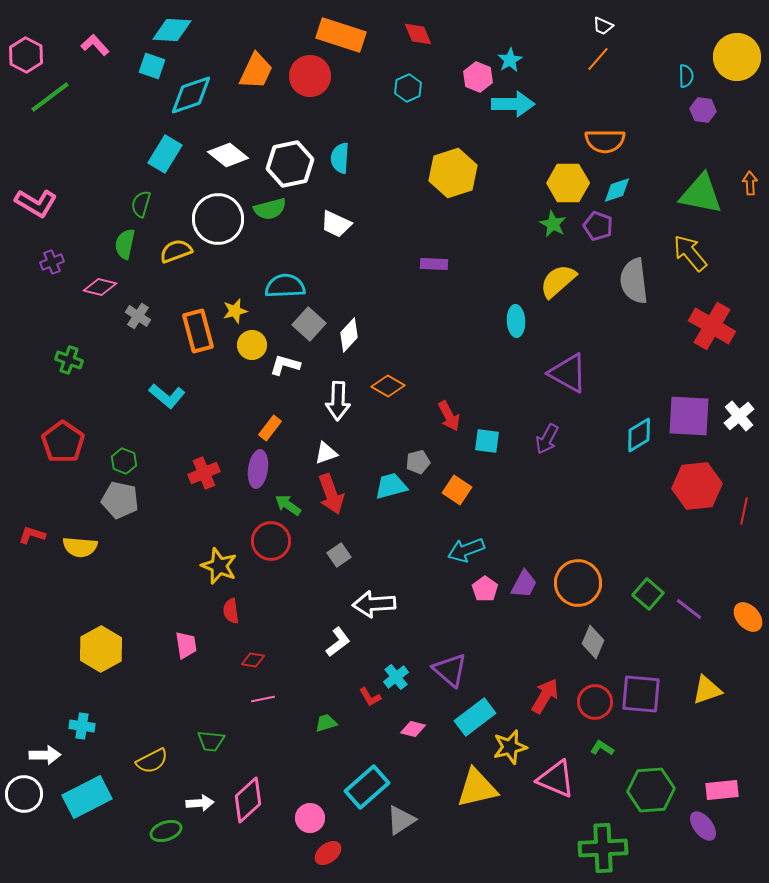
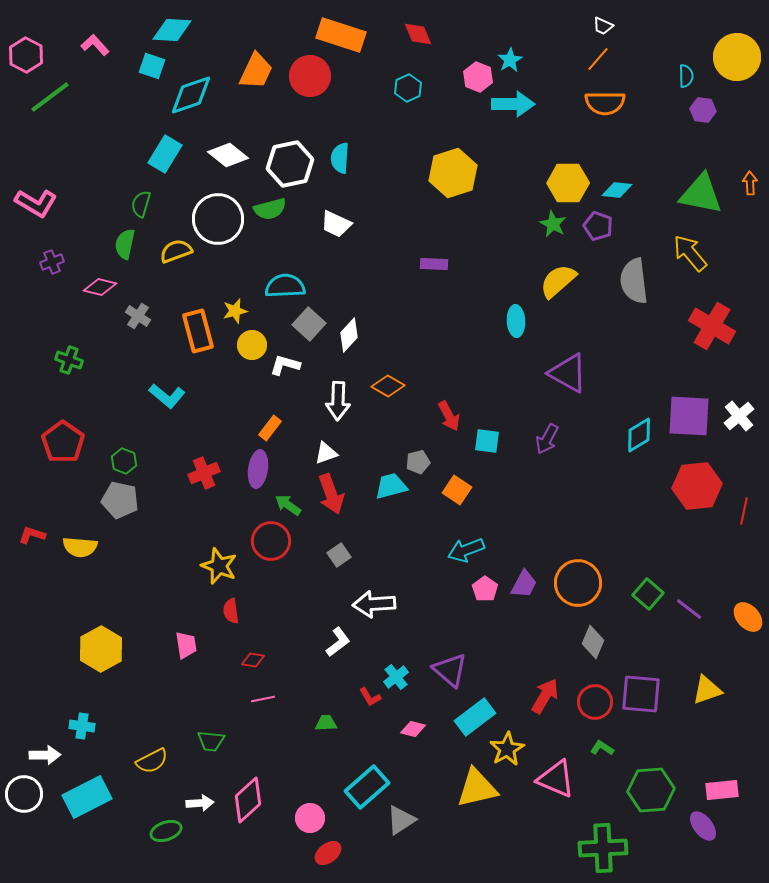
orange semicircle at (605, 141): moved 38 px up
cyan diamond at (617, 190): rotated 24 degrees clockwise
green trapezoid at (326, 723): rotated 15 degrees clockwise
yellow star at (510, 747): moved 3 px left, 2 px down; rotated 16 degrees counterclockwise
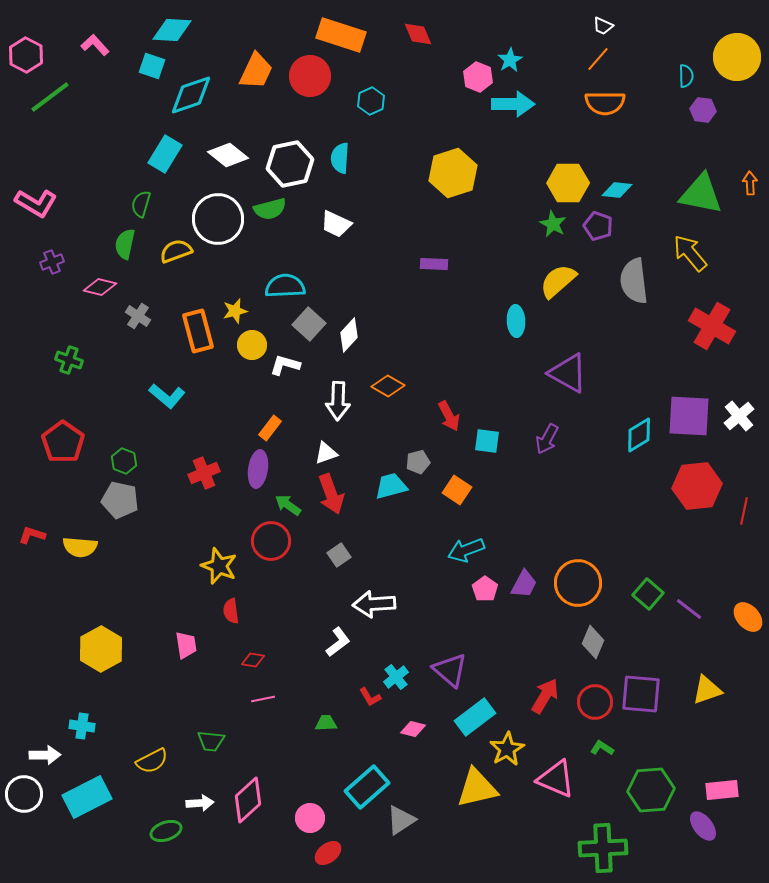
cyan hexagon at (408, 88): moved 37 px left, 13 px down
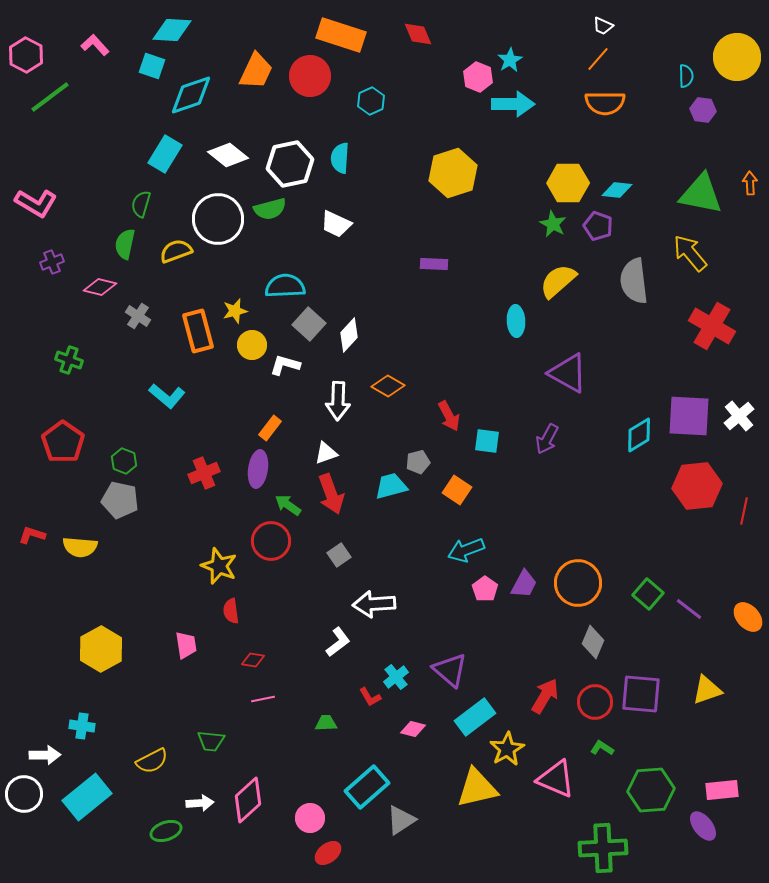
cyan rectangle at (87, 797): rotated 12 degrees counterclockwise
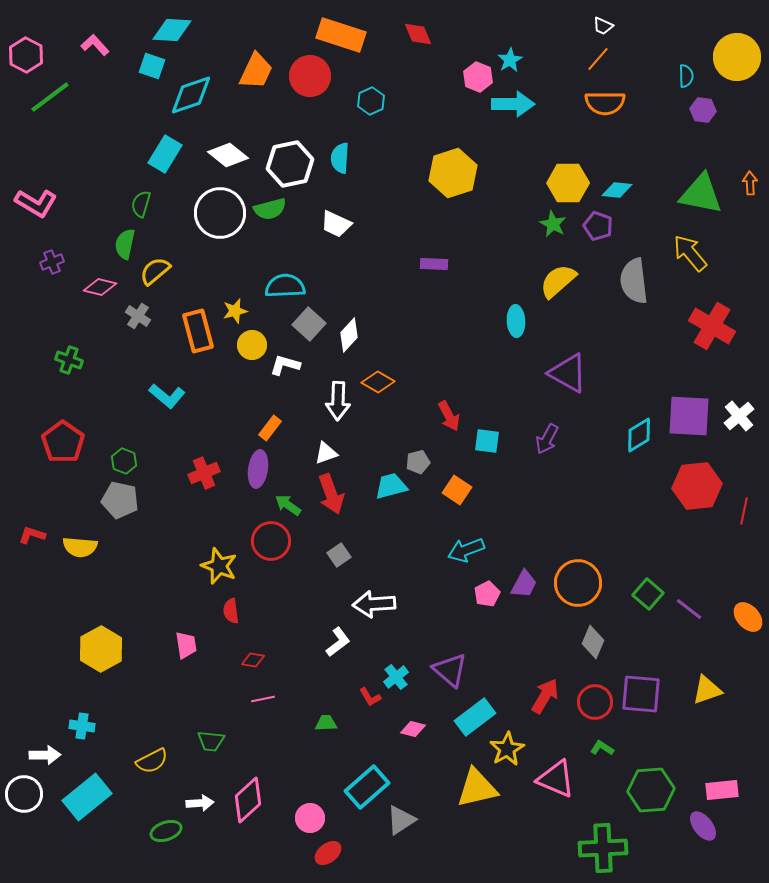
white circle at (218, 219): moved 2 px right, 6 px up
yellow semicircle at (176, 251): moved 21 px left, 20 px down; rotated 20 degrees counterclockwise
orange diamond at (388, 386): moved 10 px left, 4 px up
pink pentagon at (485, 589): moved 2 px right, 5 px down; rotated 10 degrees clockwise
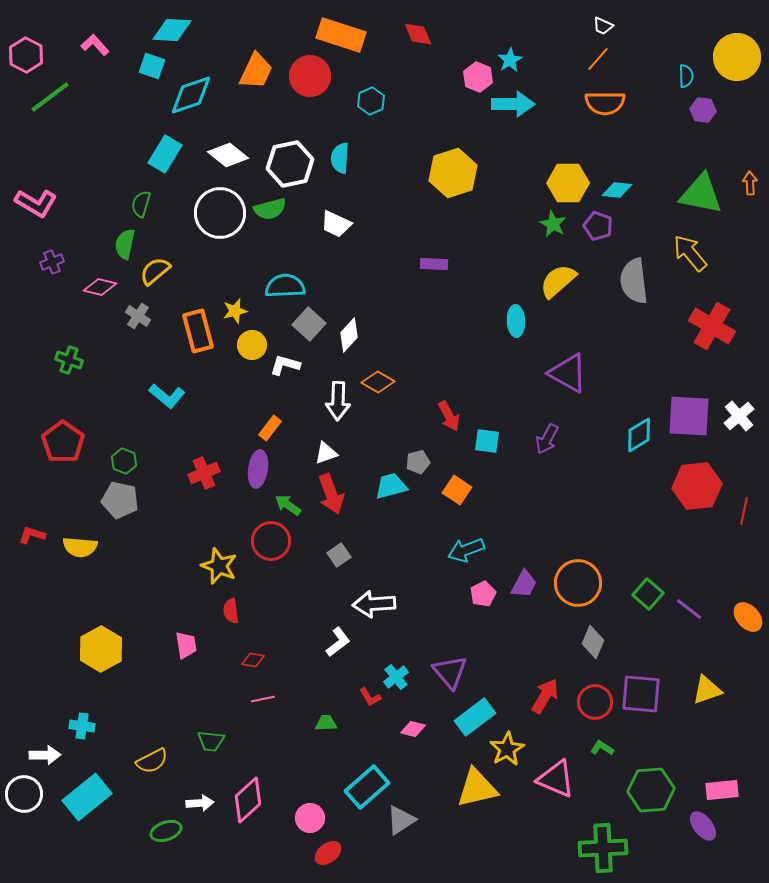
pink pentagon at (487, 594): moved 4 px left
purple triangle at (450, 670): moved 2 px down; rotated 9 degrees clockwise
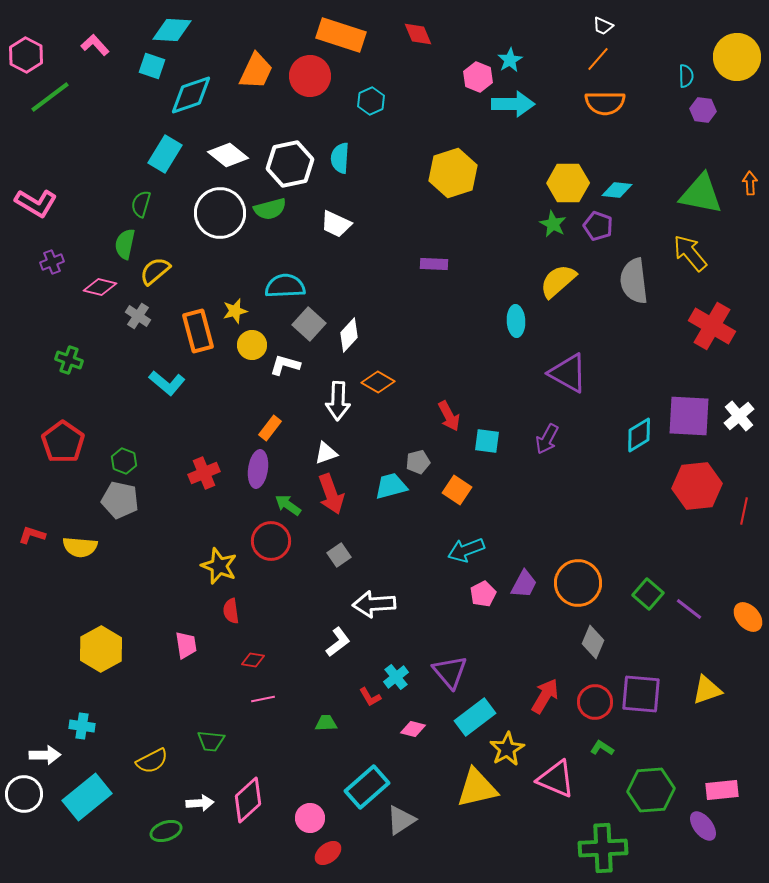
cyan L-shape at (167, 396): moved 13 px up
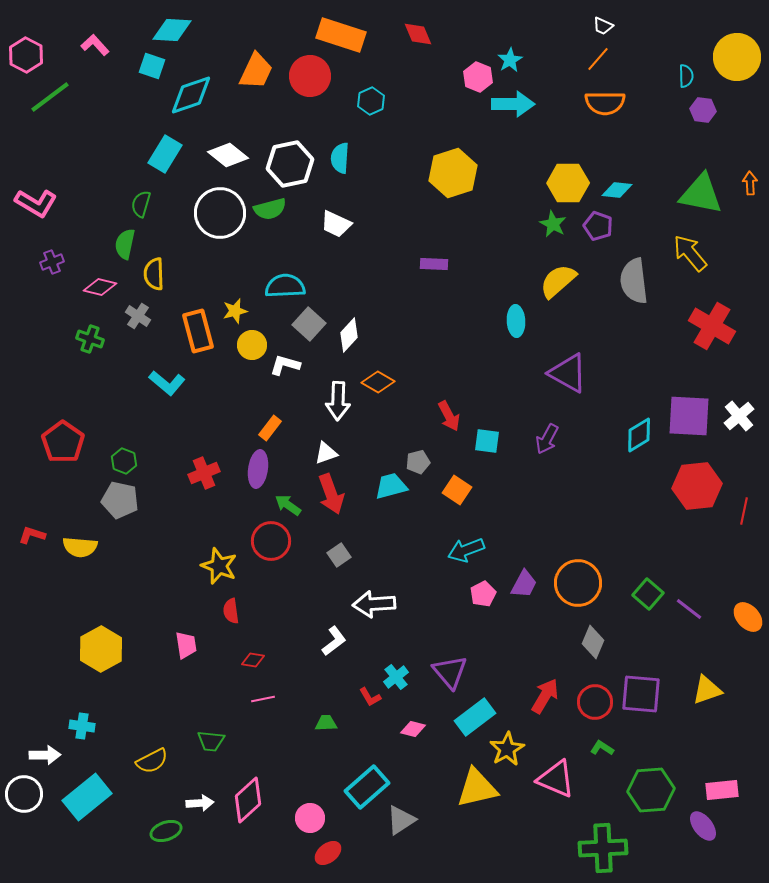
yellow semicircle at (155, 271): moved 1 px left, 3 px down; rotated 52 degrees counterclockwise
green cross at (69, 360): moved 21 px right, 21 px up
white L-shape at (338, 642): moved 4 px left, 1 px up
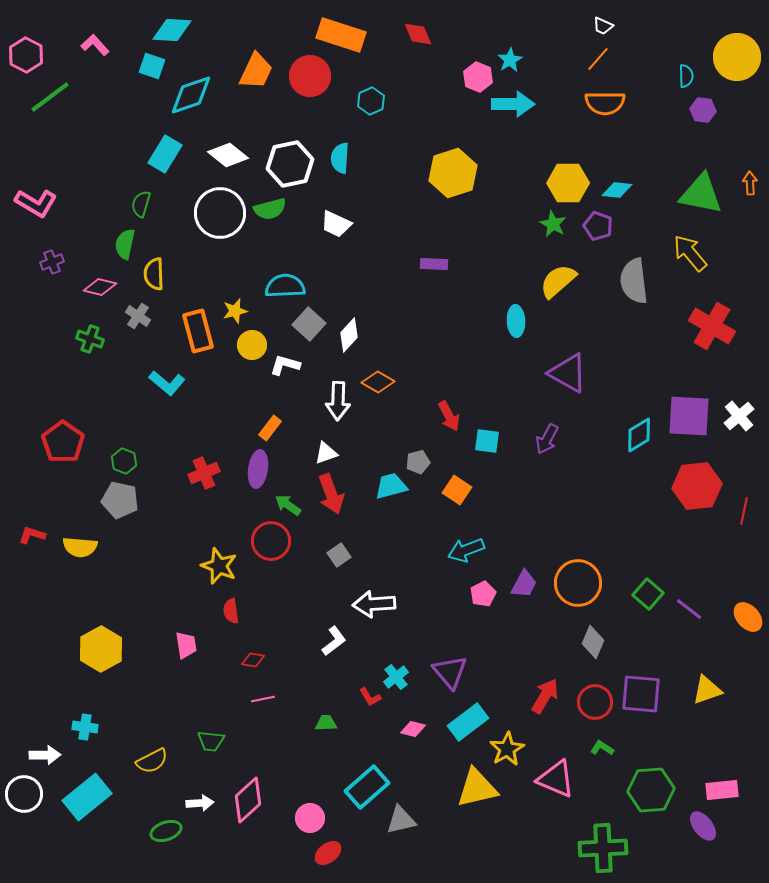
cyan rectangle at (475, 717): moved 7 px left, 5 px down
cyan cross at (82, 726): moved 3 px right, 1 px down
gray triangle at (401, 820): rotated 20 degrees clockwise
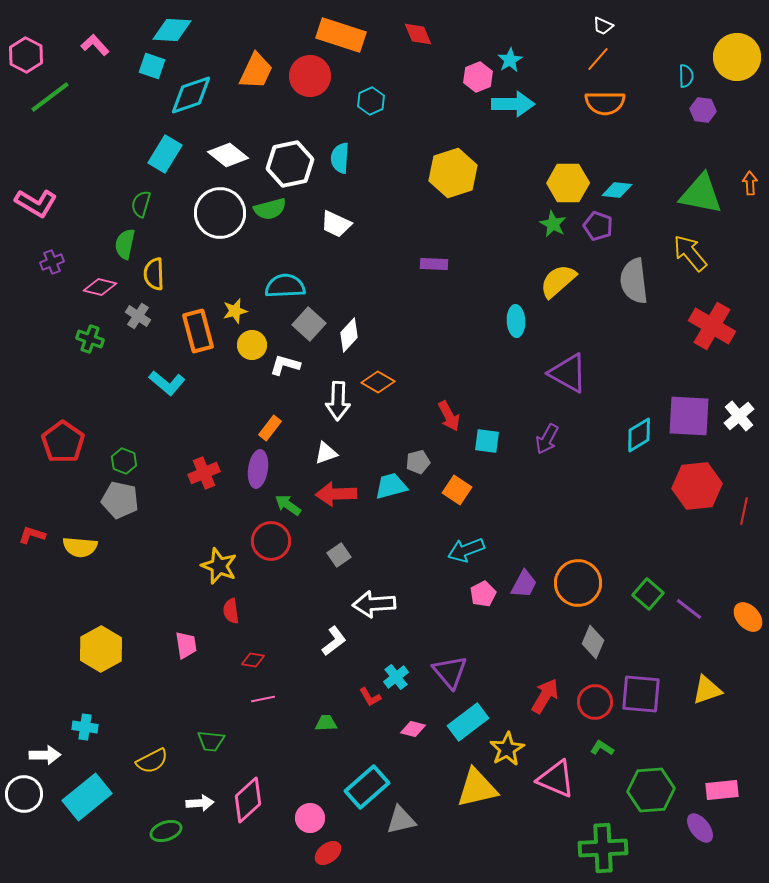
pink hexagon at (478, 77): rotated 16 degrees clockwise
red arrow at (331, 494): moved 5 px right; rotated 108 degrees clockwise
purple ellipse at (703, 826): moved 3 px left, 2 px down
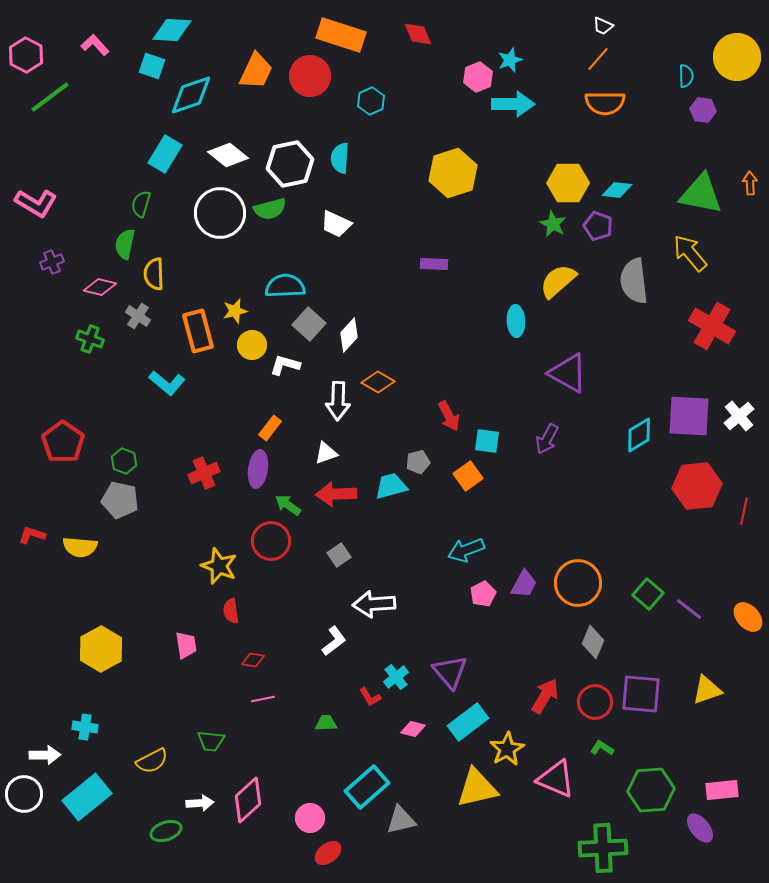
cyan star at (510, 60): rotated 10 degrees clockwise
orange square at (457, 490): moved 11 px right, 14 px up; rotated 20 degrees clockwise
